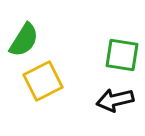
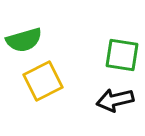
green semicircle: rotated 42 degrees clockwise
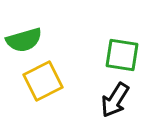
black arrow: rotated 45 degrees counterclockwise
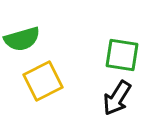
green semicircle: moved 2 px left, 1 px up
black arrow: moved 2 px right, 2 px up
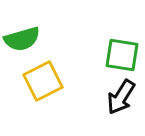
black arrow: moved 4 px right, 1 px up
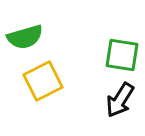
green semicircle: moved 3 px right, 2 px up
black arrow: moved 1 px left, 3 px down
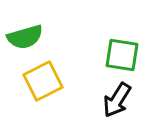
black arrow: moved 3 px left
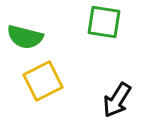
green semicircle: rotated 30 degrees clockwise
green square: moved 18 px left, 33 px up
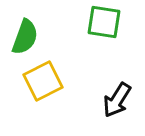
green semicircle: rotated 84 degrees counterclockwise
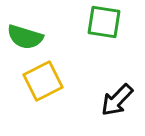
green semicircle: rotated 87 degrees clockwise
black arrow: rotated 12 degrees clockwise
